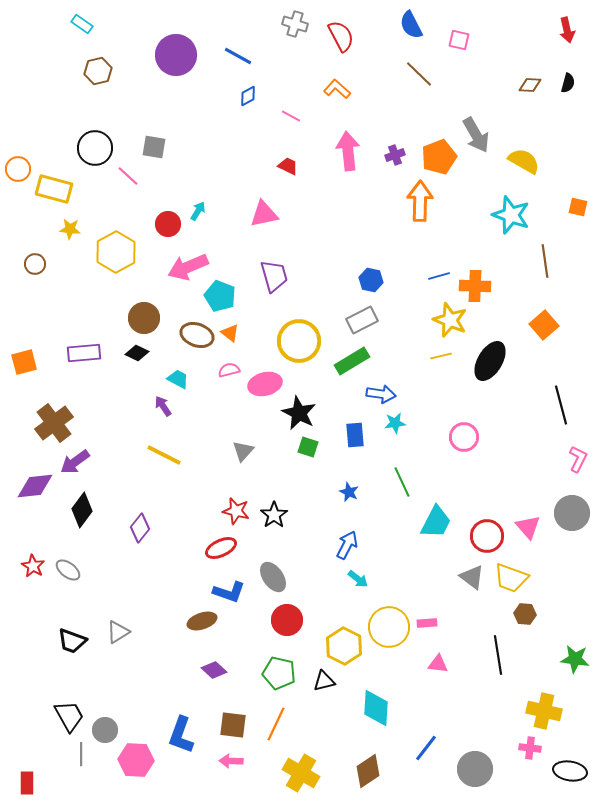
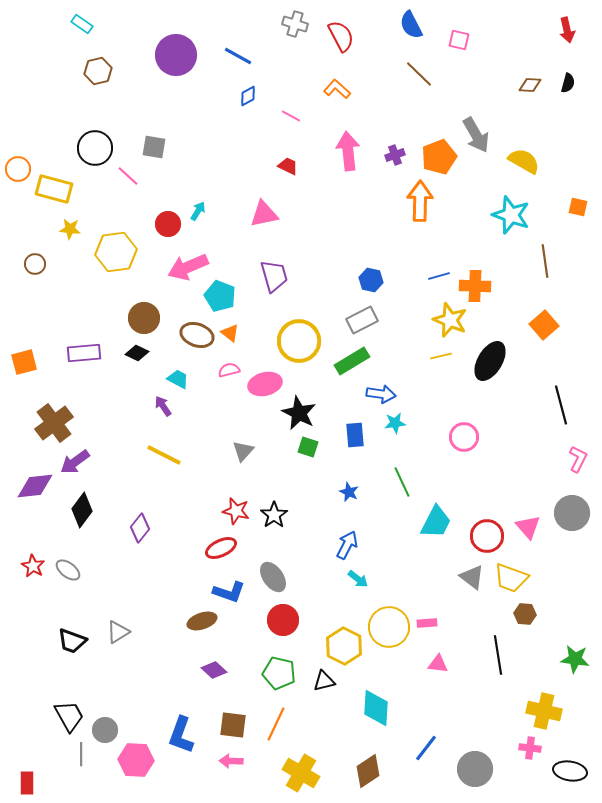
yellow hexagon at (116, 252): rotated 21 degrees clockwise
red circle at (287, 620): moved 4 px left
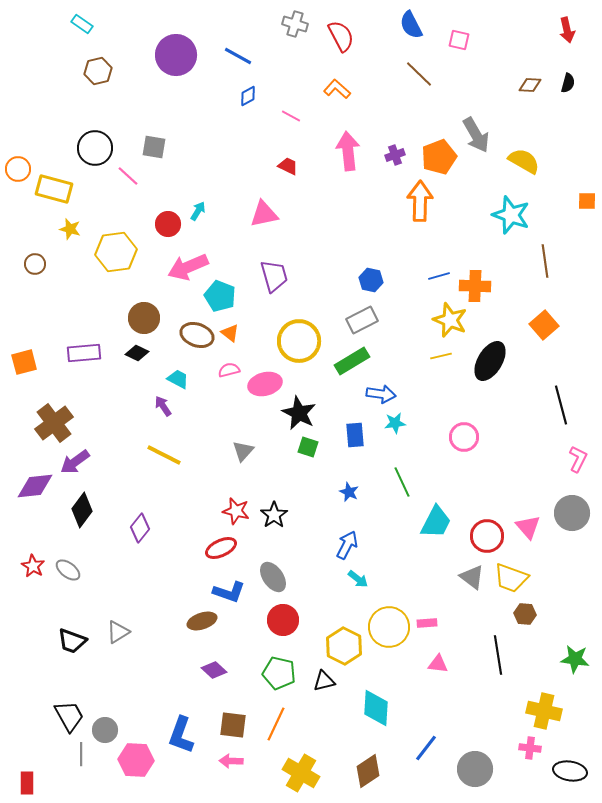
orange square at (578, 207): moved 9 px right, 6 px up; rotated 12 degrees counterclockwise
yellow star at (70, 229): rotated 10 degrees clockwise
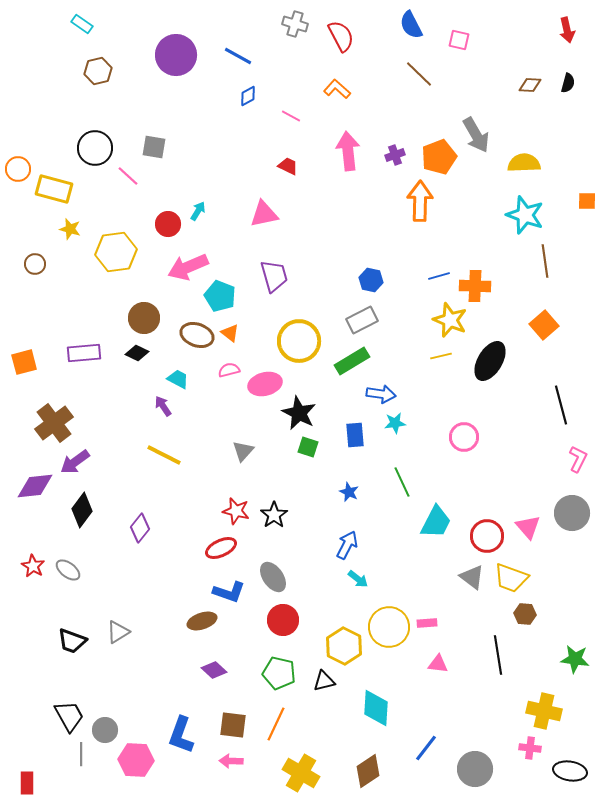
yellow semicircle at (524, 161): moved 2 px down; rotated 32 degrees counterclockwise
cyan star at (511, 215): moved 14 px right
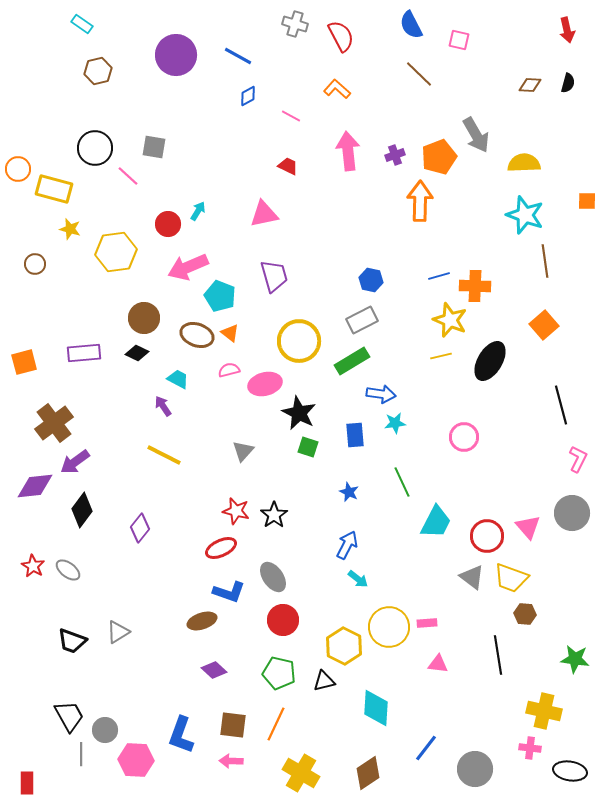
brown diamond at (368, 771): moved 2 px down
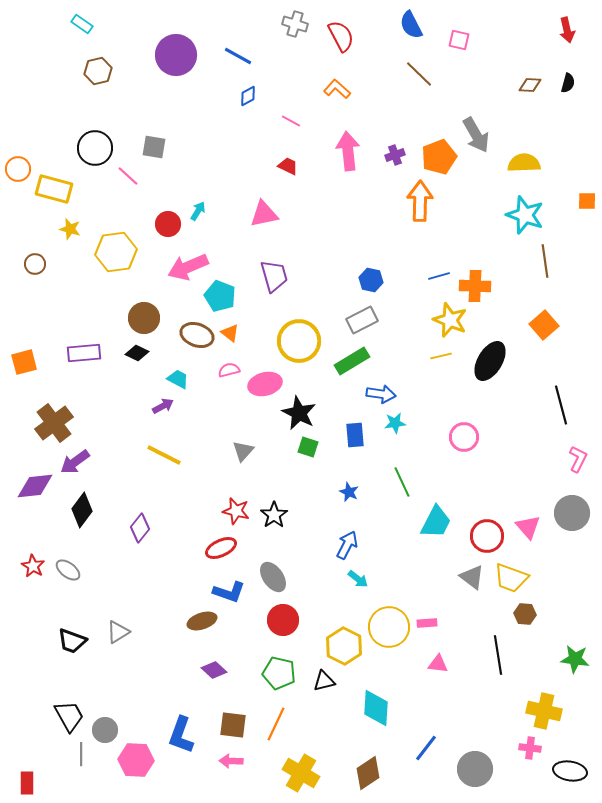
pink line at (291, 116): moved 5 px down
purple arrow at (163, 406): rotated 95 degrees clockwise
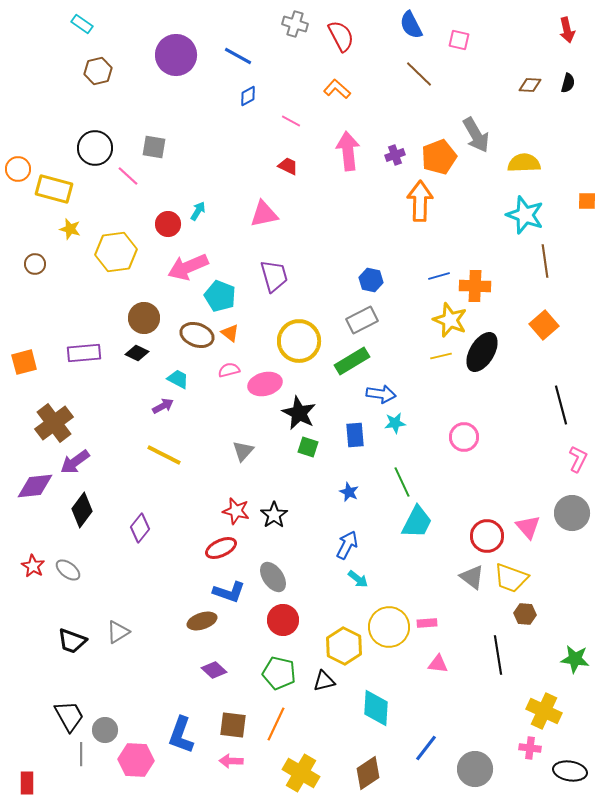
black ellipse at (490, 361): moved 8 px left, 9 px up
cyan trapezoid at (436, 522): moved 19 px left
yellow cross at (544, 711): rotated 12 degrees clockwise
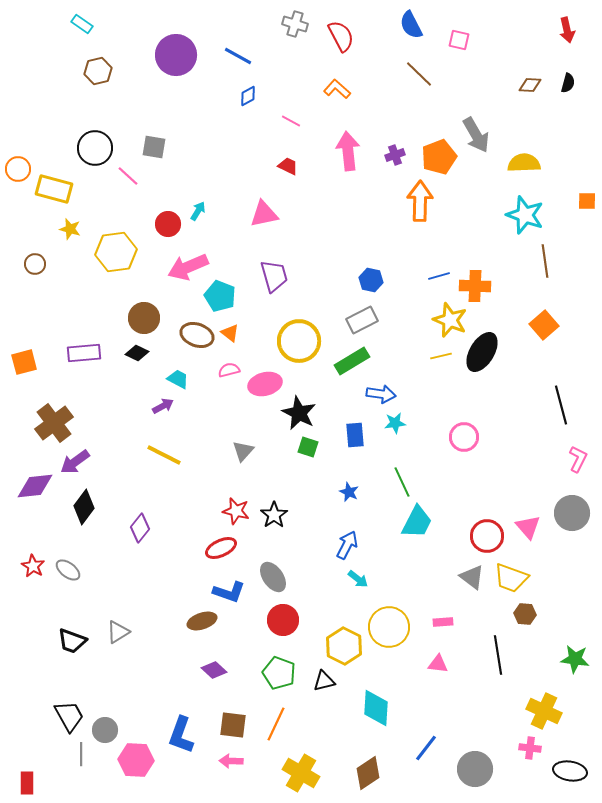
black diamond at (82, 510): moved 2 px right, 3 px up
pink rectangle at (427, 623): moved 16 px right, 1 px up
green pentagon at (279, 673): rotated 8 degrees clockwise
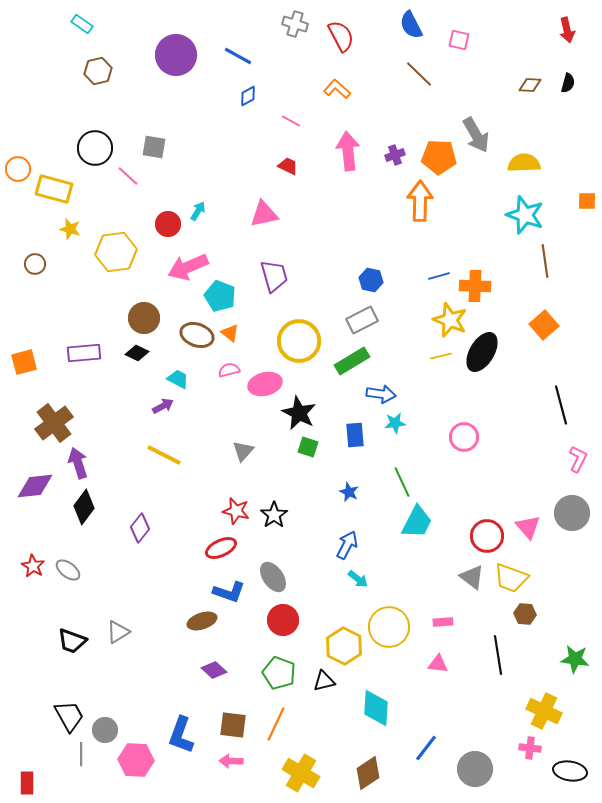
orange pentagon at (439, 157): rotated 24 degrees clockwise
purple arrow at (75, 462): moved 3 px right, 1 px down; rotated 108 degrees clockwise
